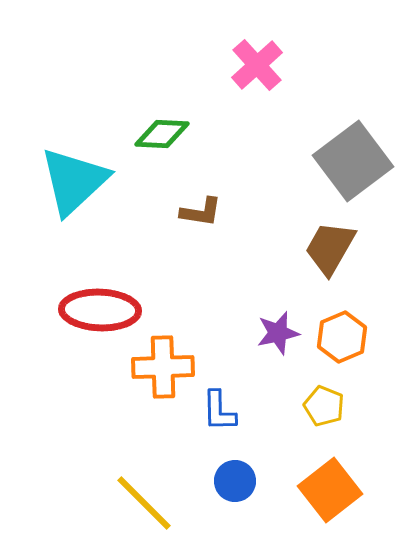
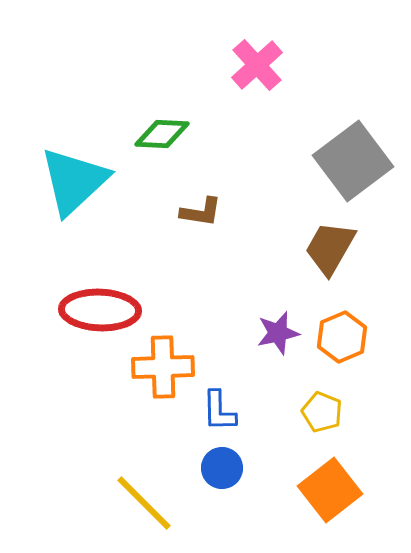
yellow pentagon: moved 2 px left, 6 px down
blue circle: moved 13 px left, 13 px up
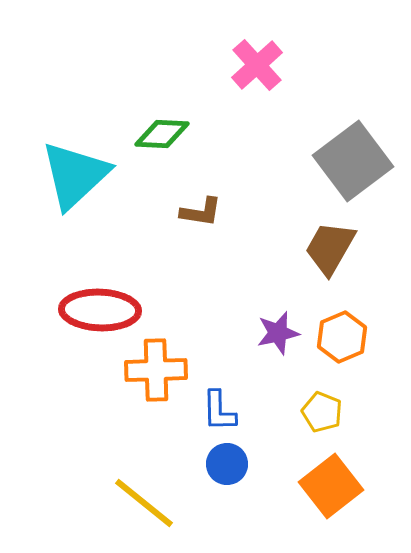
cyan triangle: moved 1 px right, 6 px up
orange cross: moved 7 px left, 3 px down
blue circle: moved 5 px right, 4 px up
orange square: moved 1 px right, 4 px up
yellow line: rotated 6 degrees counterclockwise
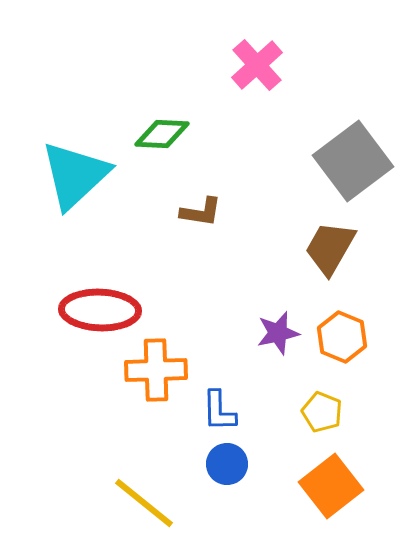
orange hexagon: rotated 15 degrees counterclockwise
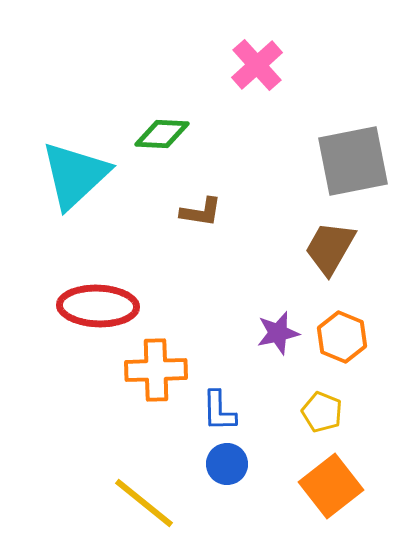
gray square: rotated 26 degrees clockwise
red ellipse: moved 2 px left, 4 px up
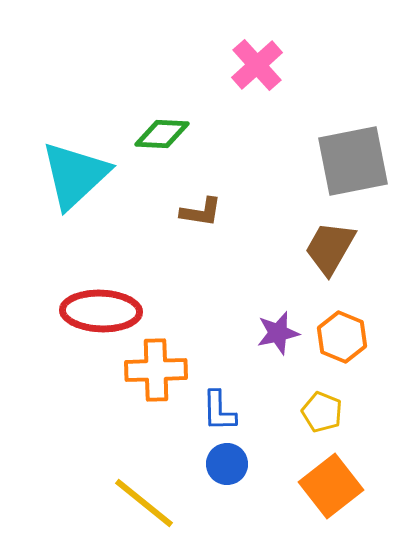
red ellipse: moved 3 px right, 5 px down
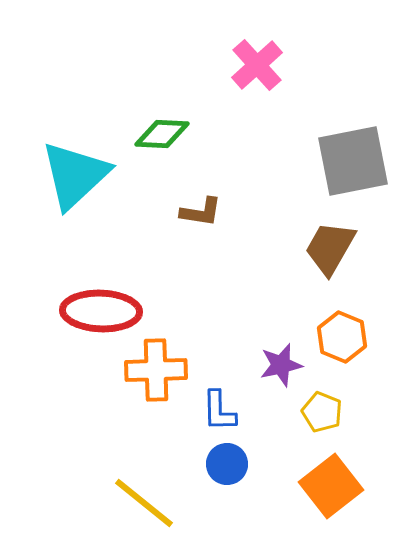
purple star: moved 3 px right, 32 px down
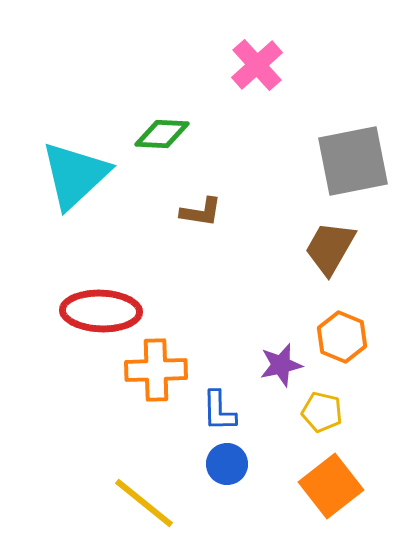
yellow pentagon: rotated 9 degrees counterclockwise
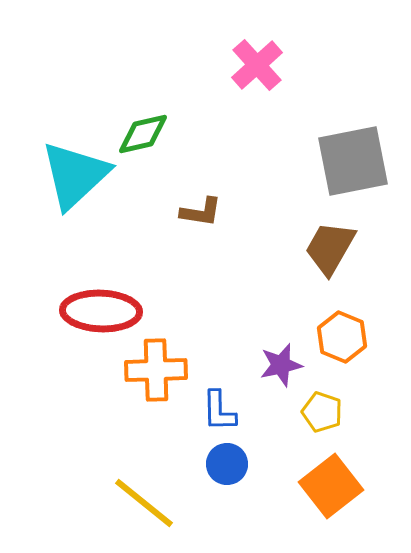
green diamond: moved 19 px left; rotated 16 degrees counterclockwise
yellow pentagon: rotated 6 degrees clockwise
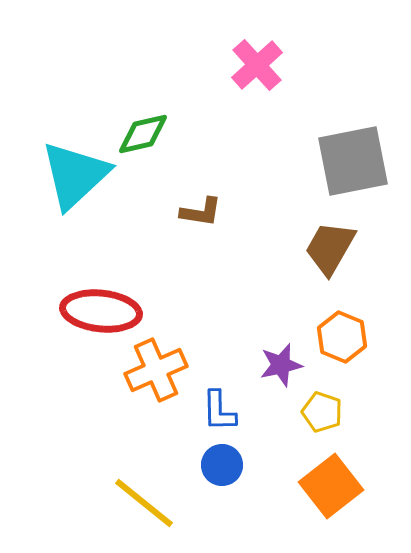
red ellipse: rotated 4 degrees clockwise
orange cross: rotated 22 degrees counterclockwise
blue circle: moved 5 px left, 1 px down
